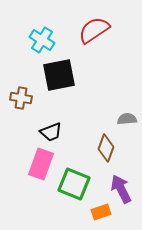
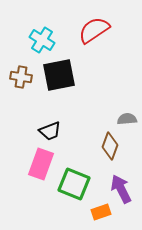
brown cross: moved 21 px up
black trapezoid: moved 1 px left, 1 px up
brown diamond: moved 4 px right, 2 px up
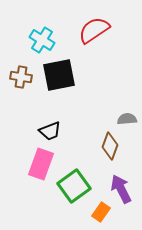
green square: moved 2 px down; rotated 32 degrees clockwise
orange rectangle: rotated 36 degrees counterclockwise
